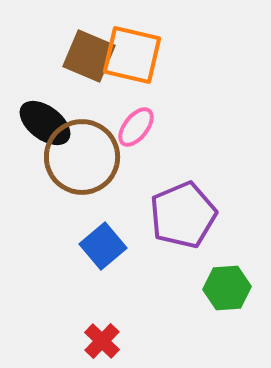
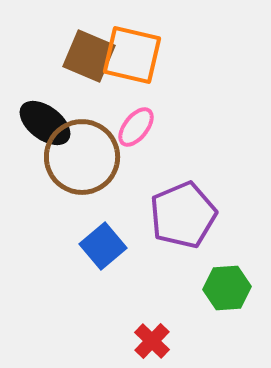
red cross: moved 50 px right
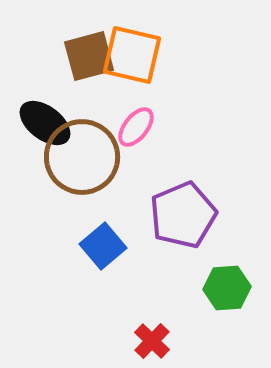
brown square: rotated 38 degrees counterclockwise
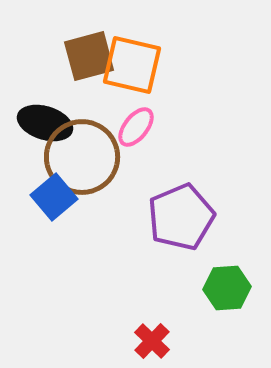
orange square: moved 10 px down
black ellipse: rotated 20 degrees counterclockwise
purple pentagon: moved 2 px left, 2 px down
blue square: moved 49 px left, 49 px up
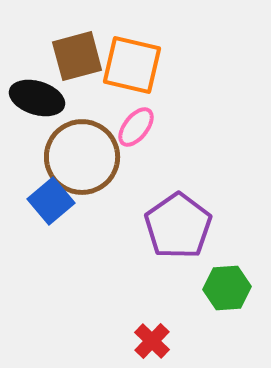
brown square: moved 12 px left
black ellipse: moved 8 px left, 25 px up
blue square: moved 3 px left, 4 px down
purple pentagon: moved 3 px left, 9 px down; rotated 12 degrees counterclockwise
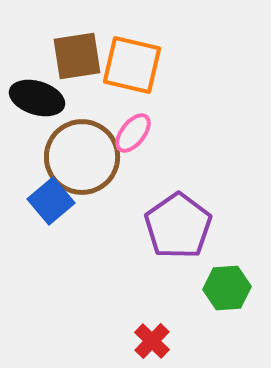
brown square: rotated 6 degrees clockwise
pink ellipse: moved 3 px left, 6 px down
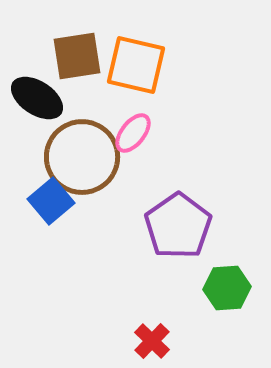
orange square: moved 4 px right
black ellipse: rotated 16 degrees clockwise
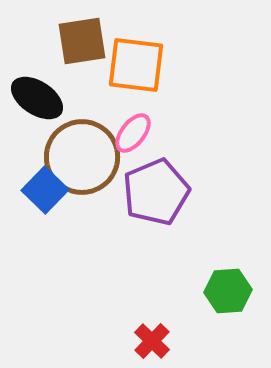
brown square: moved 5 px right, 15 px up
orange square: rotated 6 degrees counterclockwise
blue square: moved 6 px left, 11 px up; rotated 6 degrees counterclockwise
purple pentagon: moved 22 px left, 34 px up; rotated 12 degrees clockwise
green hexagon: moved 1 px right, 3 px down
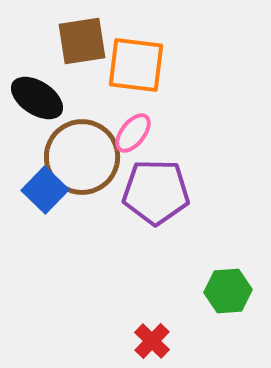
purple pentagon: rotated 24 degrees clockwise
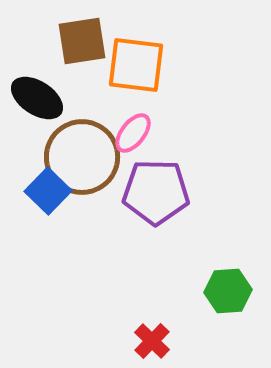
blue square: moved 3 px right, 1 px down
